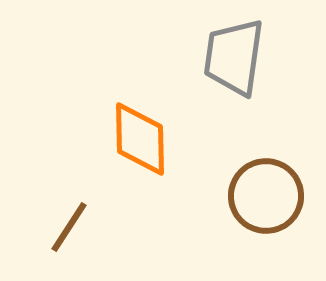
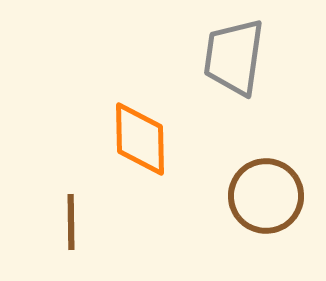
brown line: moved 2 px right, 5 px up; rotated 34 degrees counterclockwise
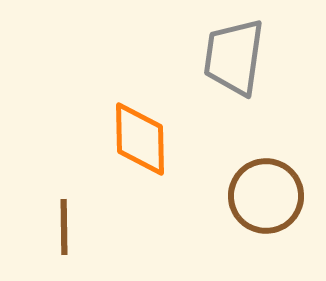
brown line: moved 7 px left, 5 px down
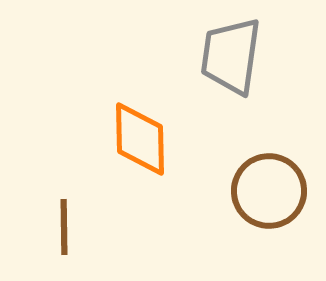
gray trapezoid: moved 3 px left, 1 px up
brown circle: moved 3 px right, 5 px up
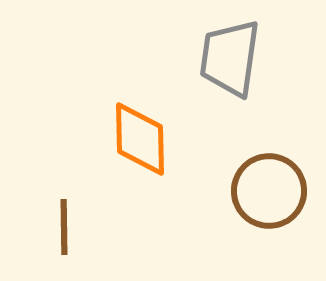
gray trapezoid: moved 1 px left, 2 px down
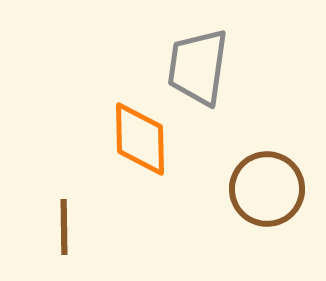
gray trapezoid: moved 32 px left, 9 px down
brown circle: moved 2 px left, 2 px up
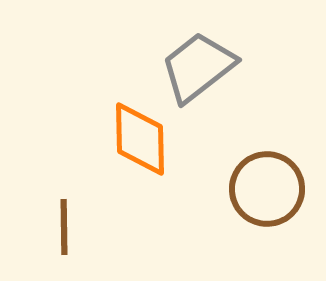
gray trapezoid: rotated 44 degrees clockwise
